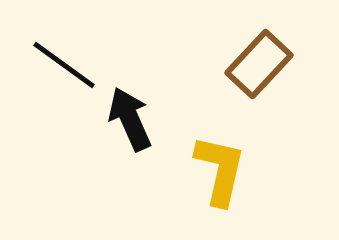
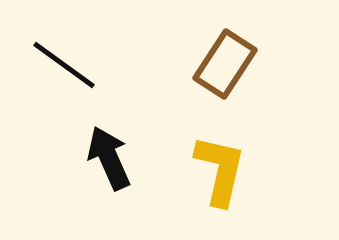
brown rectangle: moved 34 px left; rotated 10 degrees counterclockwise
black arrow: moved 21 px left, 39 px down
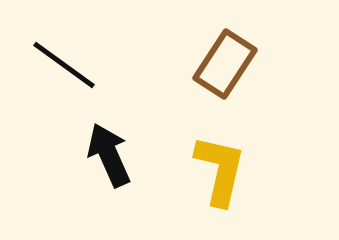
black arrow: moved 3 px up
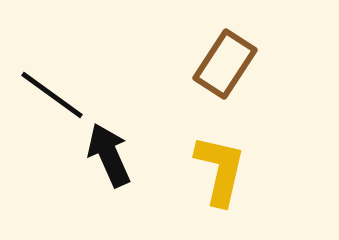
black line: moved 12 px left, 30 px down
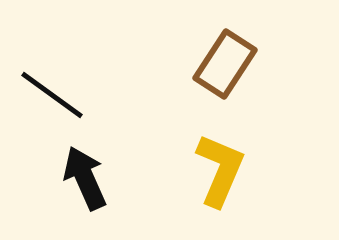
black arrow: moved 24 px left, 23 px down
yellow L-shape: rotated 10 degrees clockwise
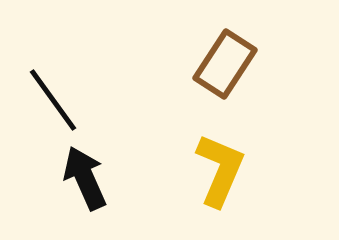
black line: moved 1 px right, 5 px down; rotated 18 degrees clockwise
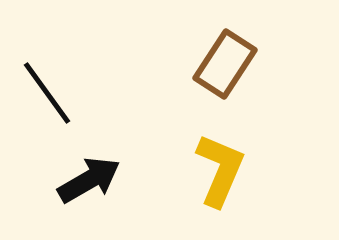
black line: moved 6 px left, 7 px up
black arrow: moved 4 px right, 2 px down; rotated 84 degrees clockwise
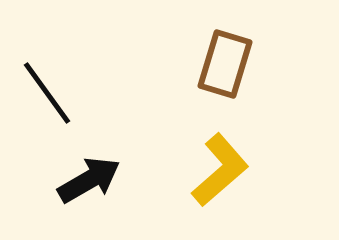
brown rectangle: rotated 16 degrees counterclockwise
yellow L-shape: rotated 26 degrees clockwise
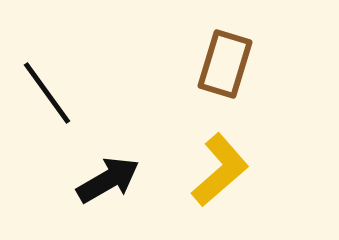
black arrow: moved 19 px right
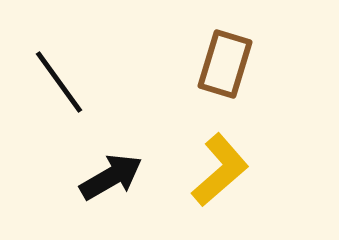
black line: moved 12 px right, 11 px up
black arrow: moved 3 px right, 3 px up
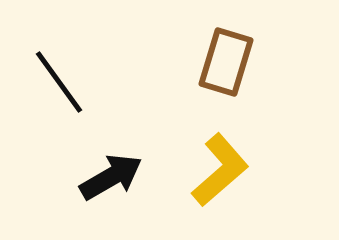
brown rectangle: moved 1 px right, 2 px up
